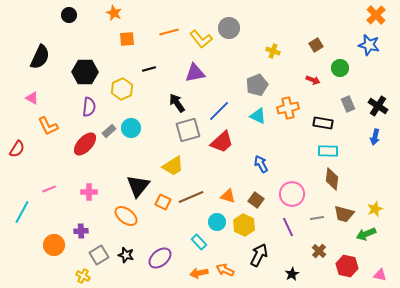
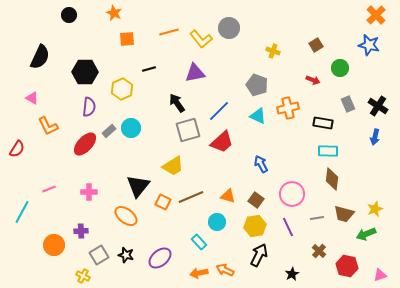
gray pentagon at (257, 85): rotated 30 degrees counterclockwise
yellow hexagon at (244, 225): moved 11 px right, 1 px down; rotated 25 degrees clockwise
pink triangle at (380, 275): rotated 32 degrees counterclockwise
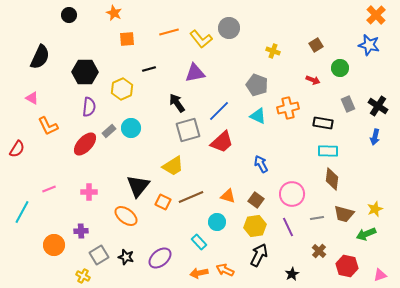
black star at (126, 255): moved 2 px down
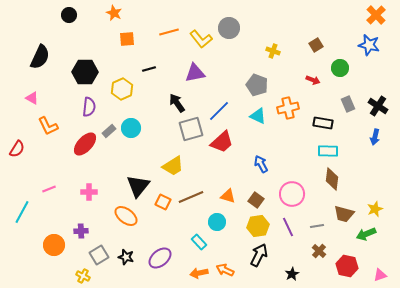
gray square at (188, 130): moved 3 px right, 1 px up
gray line at (317, 218): moved 8 px down
yellow hexagon at (255, 226): moved 3 px right
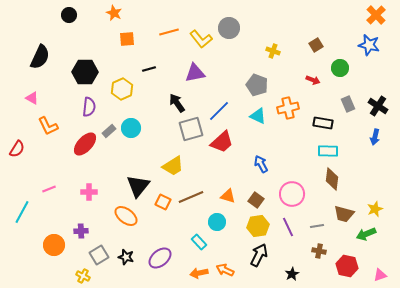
brown cross at (319, 251): rotated 32 degrees counterclockwise
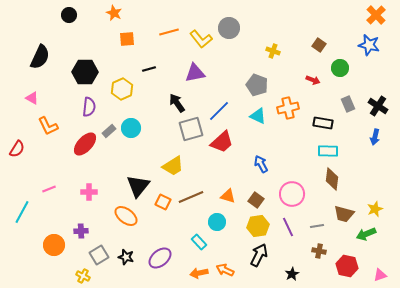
brown square at (316, 45): moved 3 px right; rotated 24 degrees counterclockwise
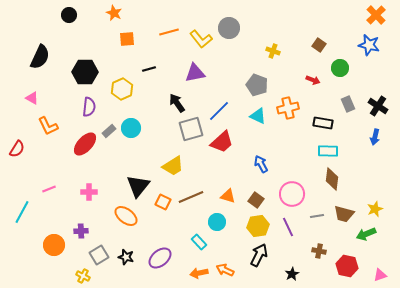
gray line at (317, 226): moved 10 px up
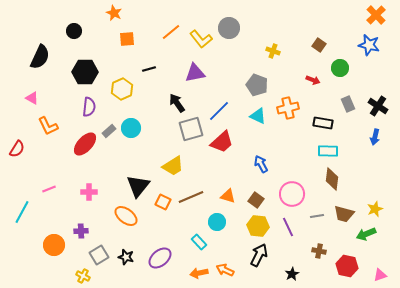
black circle at (69, 15): moved 5 px right, 16 px down
orange line at (169, 32): moved 2 px right; rotated 24 degrees counterclockwise
yellow hexagon at (258, 226): rotated 15 degrees clockwise
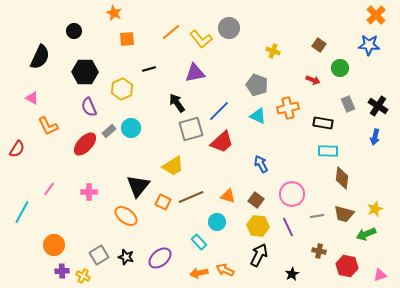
blue star at (369, 45): rotated 10 degrees counterclockwise
purple semicircle at (89, 107): rotated 150 degrees clockwise
brown diamond at (332, 179): moved 10 px right, 1 px up
pink line at (49, 189): rotated 32 degrees counterclockwise
purple cross at (81, 231): moved 19 px left, 40 px down
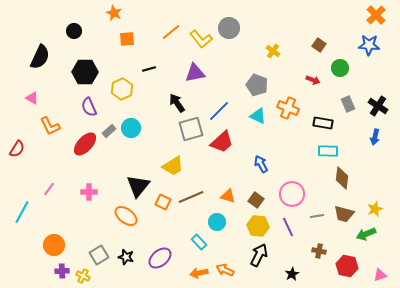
yellow cross at (273, 51): rotated 16 degrees clockwise
orange cross at (288, 108): rotated 35 degrees clockwise
orange L-shape at (48, 126): moved 2 px right
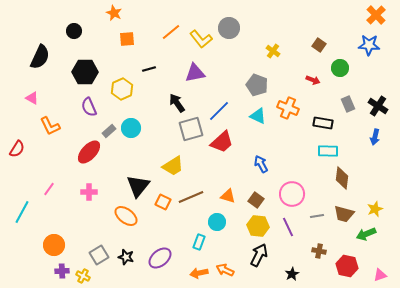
red ellipse at (85, 144): moved 4 px right, 8 px down
cyan rectangle at (199, 242): rotated 63 degrees clockwise
